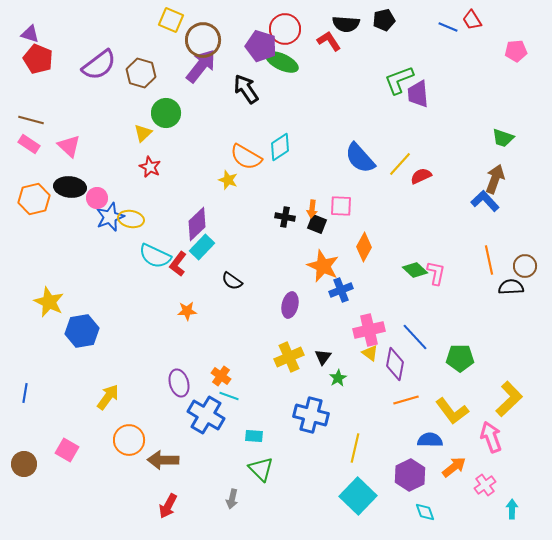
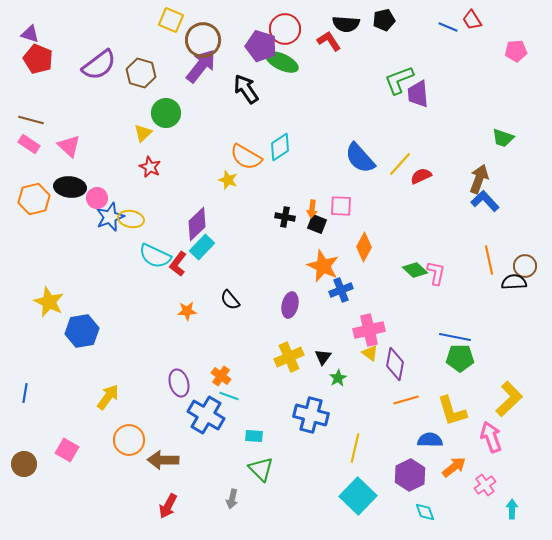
brown arrow at (495, 179): moved 16 px left
black semicircle at (232, 281): moved 2 px left, 19 px down; rotated 15 degrees clockwise
black semicircle at (511, 287): moved 3 px right, 5 px up
blue line at (415, 337): moved 40 px right; rotated 36 degrees counterclockwise
yellow L-shape at (452, 411): rotated 20 degrees clockwise
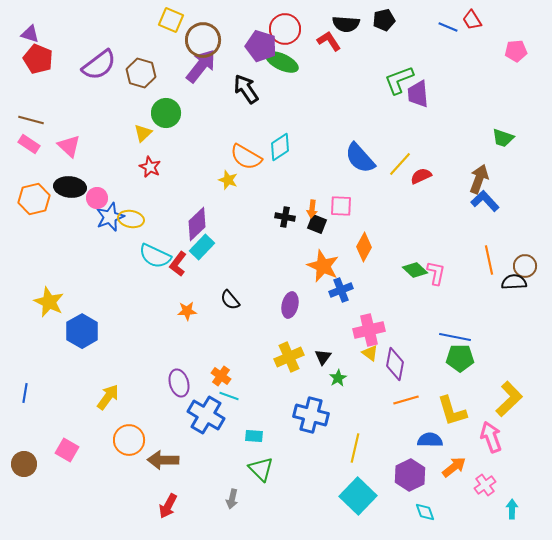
blue hexagon at (82, 331): rotated 20 degrees counterclockwise
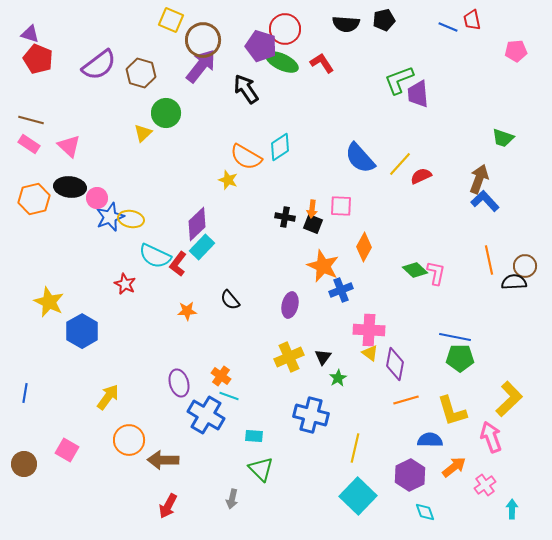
red trapezoid at (472, 20): rotated 20 degrees clockwise
red L-shape at (329, 41): moved 7 px left, 22 px down
red star at (150, 167): moved 25 px left, 117 px down
black square at (317, 224): moved 4 px left
pink cross at (369, 330): rotated 16 degrees clockwise
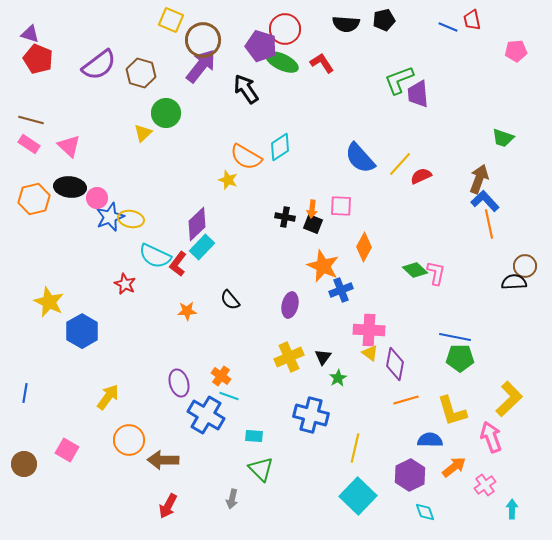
orange line at (489, 260): moved 36 px up
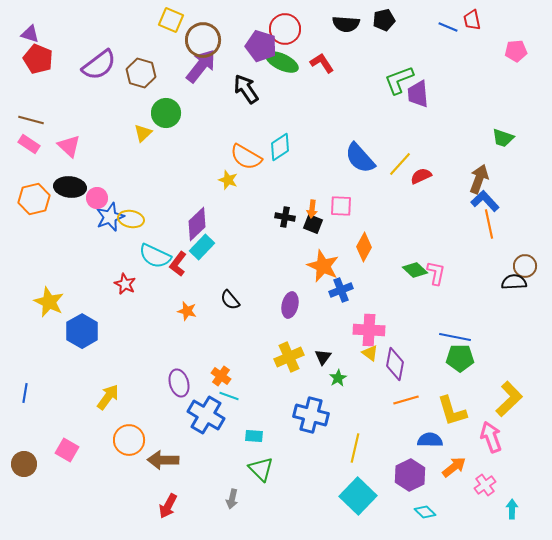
orange star at (187, 311): rotated 18 degrees clockwise
cyan diamond at (425, 512): rotated 25 degrees counterclockwise
